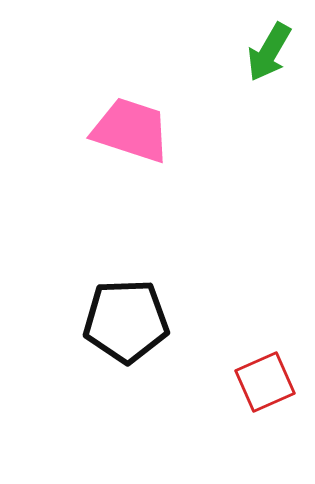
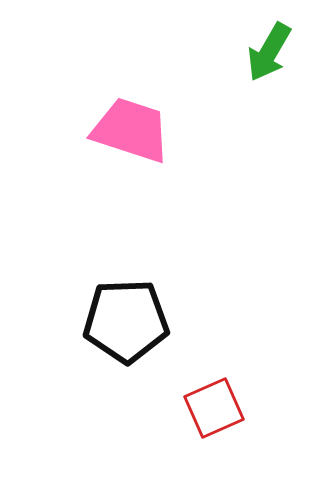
red square: moved 51 px left, 26 px down
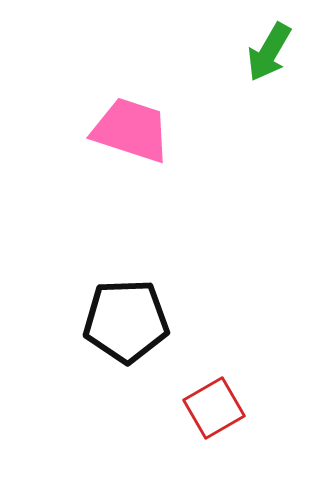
red square: rotated 6 degrees counterclockwise
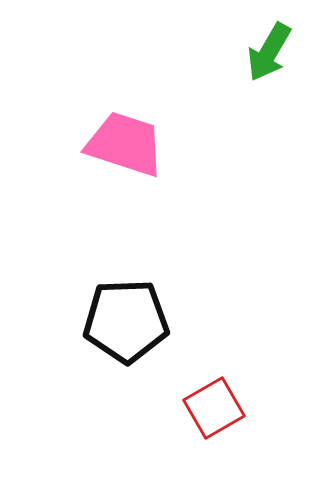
pink trapezoid: moved 6 px left, 14 px down
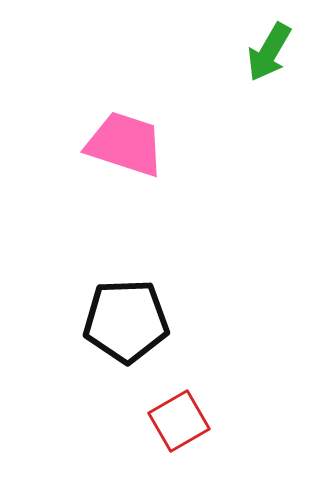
red square: moved 35 px left, 13 px down
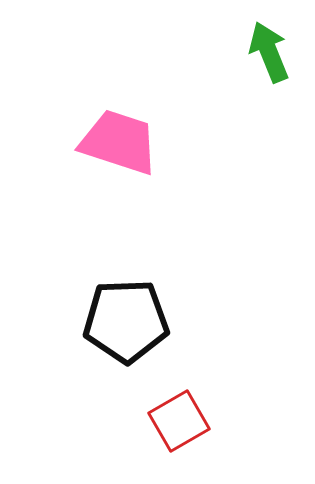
green arrow: rotated 128 degrees clockwise
pink trapezoid: moved 6 px left, 2 px up
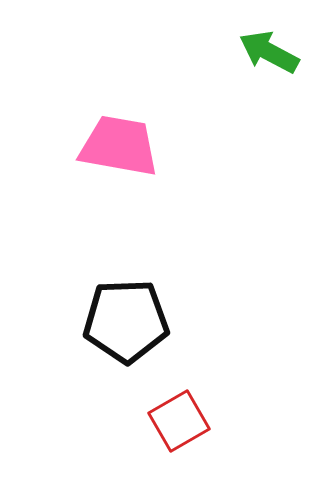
green arrow: rotated 40 degrees counterclockwise
pink trapezoid: moved 4 px down; rotated 8 degrees counterclockwise
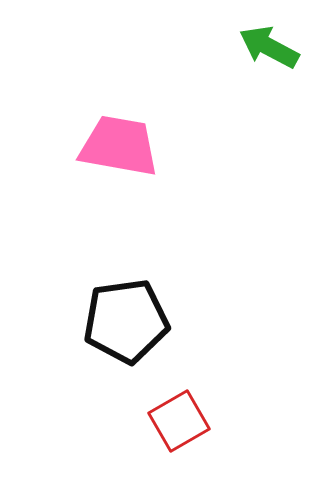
green arrow: moved 5 px up
black pentagon: rotated 6 degrees counterclockwise
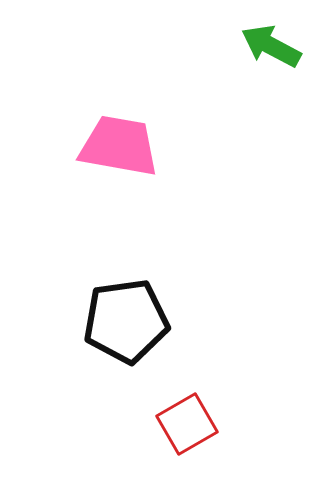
green arrow: moved 2 px right, 1 px up
red square: moved 8 px right, 3 px down
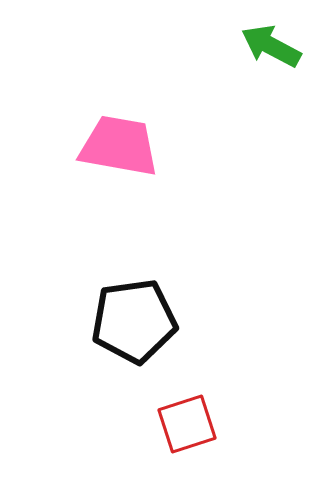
black pentagon: moved 8 px right
red square: rotated 12 degrees clockwise
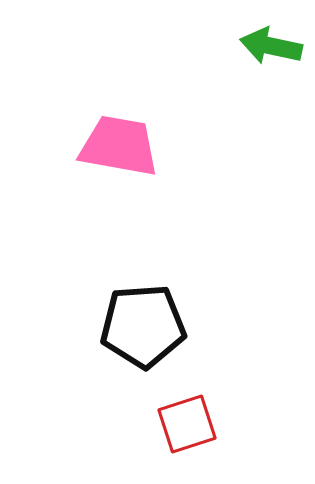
green arrow: rotated 16 degrees counterclockwise
black pentagon: moved 9 px right, 5 px down; rotated 4 degrees clockwise
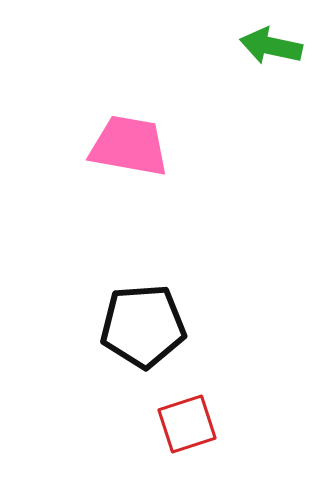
pink trapezoid: moved 10 px right
